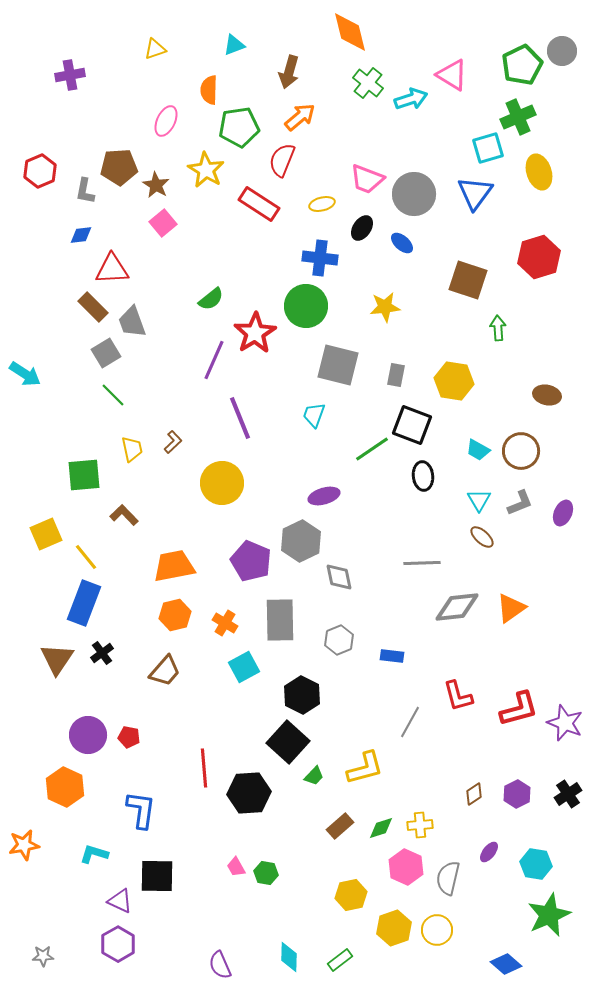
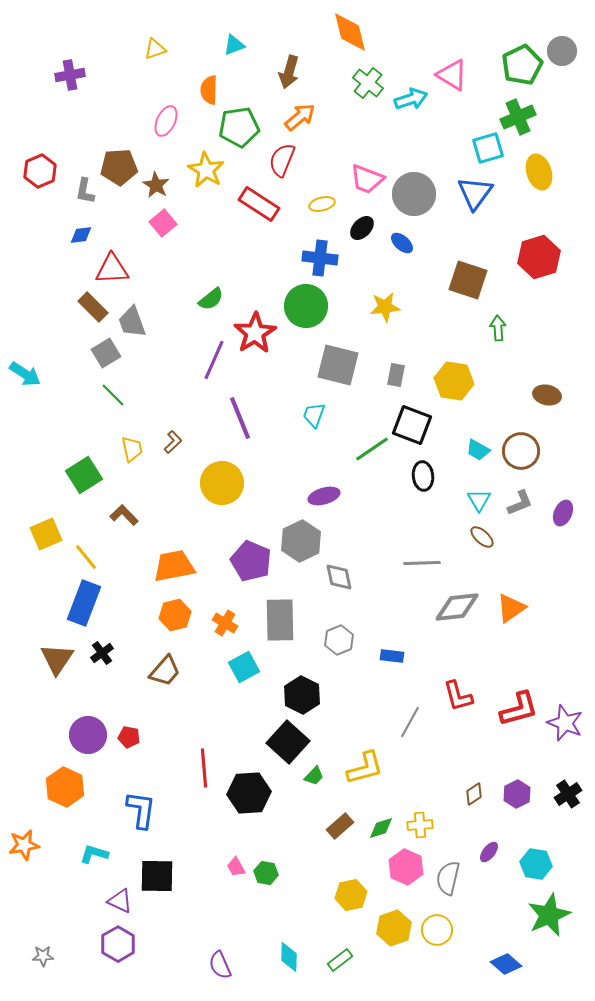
black ellipse at (362, 228): rotated 10 degrees clockwise
green square at (84, 475): rotated 27 degrees counterclockwise
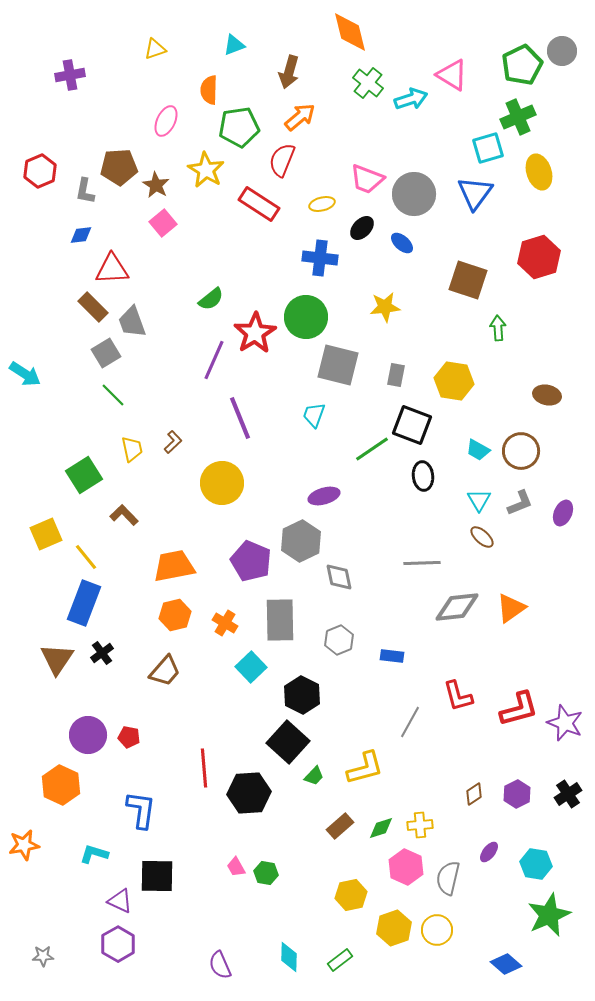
green circle at (306, 306): moved 11 px down
cyan square at (244, 667): moved 7 px right; rotated 16 degrees counterclockwise
orange hexagon at (65, 787): moved 4 px left, 2 px up
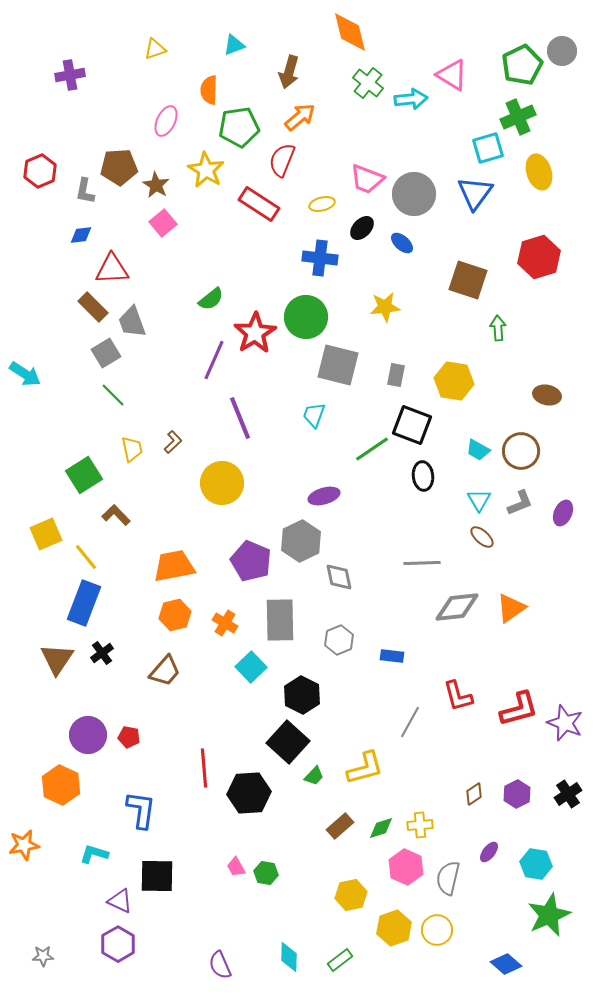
cyan arrow at (411, 99): rotated 12 degrees clockwise
brown L-shape at (124, 515): moved 8 px left
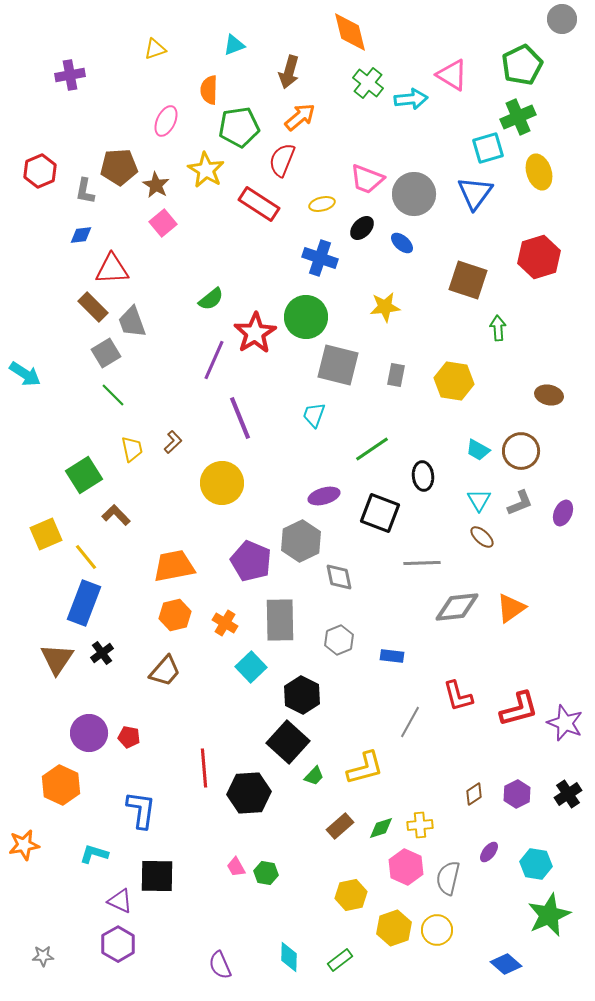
gray circle at (562, 51): moved 32 px up
blue cross at (320, 258): rotated 12 degrees clockwise
brown ellipse at (547, 395): moved 2 px right
black square at (412, 425): moved 32 px left, 88 px down
purple circle at (88, 735): moved 1 px right, 2 px up
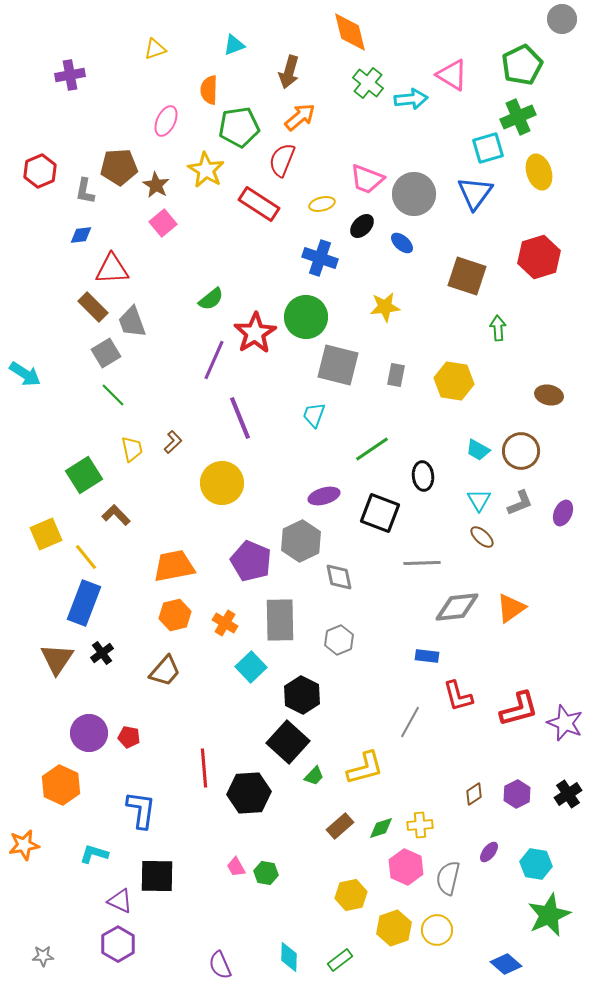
black ellipse at (362, 228): moved 2 px up
brown square at (468, 280): moved 1 px left, 4 px up
blue rectangle at (392, 656): moved 35 px right
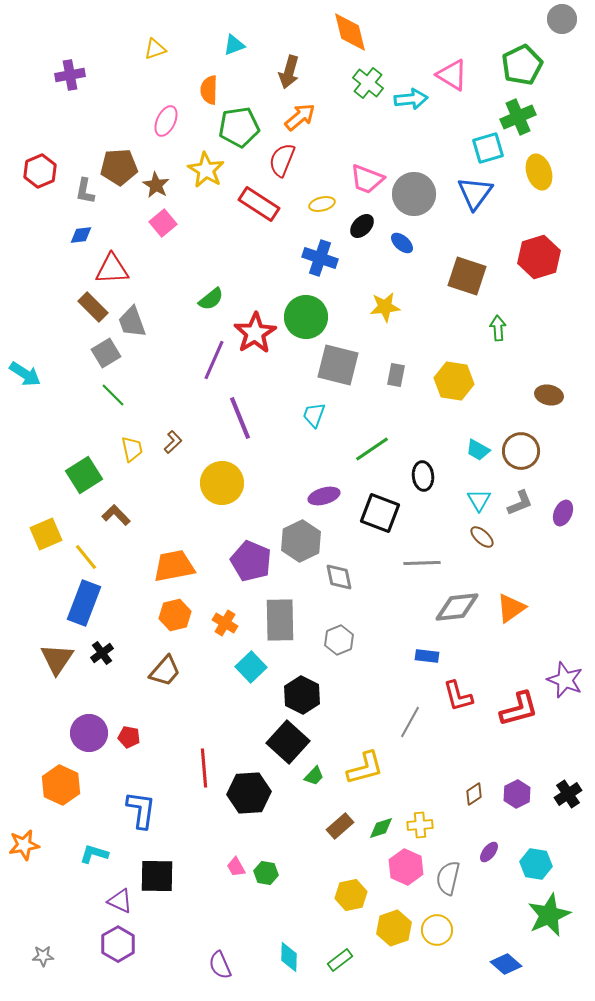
purple star at (565, 723): moved 43 px up
